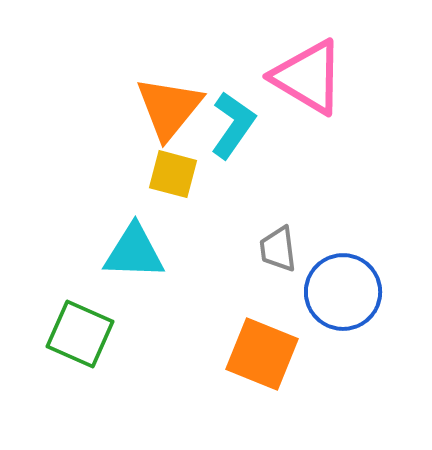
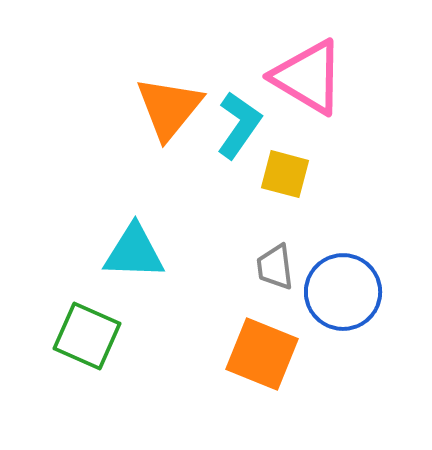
cyan L-shape: moved 6 px right
yellow square: moved 112 px right
gray trapezoid: moved 3 px left, 18 px down
green square: moved 7 px right, 2 px down
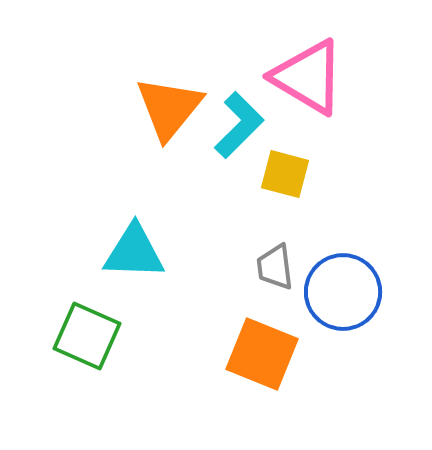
cyan L-shape: rotated 10 degrees clockwise
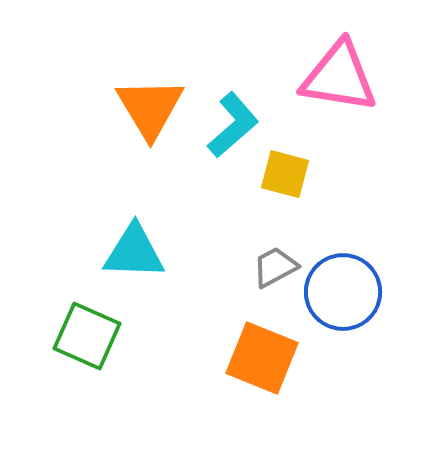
pink triangle: moved 31 px right; rotated 22 degrees counterclockwise
orange triangle: moved 19 px left; rotated 10 degrees counterclockwise
cyan L-shape: moved 6 px left; rotated 4 degrees clockwise
gray trapezoid: rotated 69 degrees clockwise
orange square: moved 4 px down
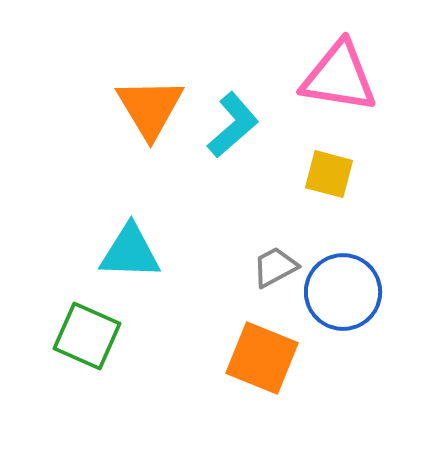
yellow square: moved 44 px right
cyan triangle: moved 4 px left
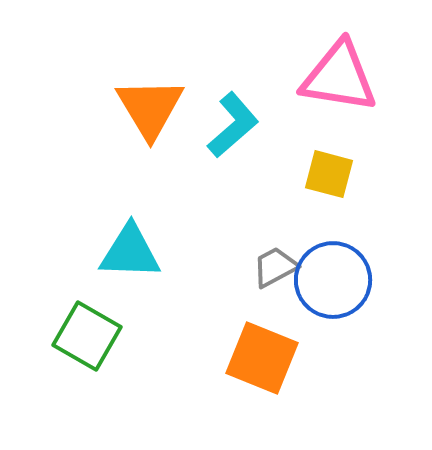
blue circle: moved 10 px left, 12 px up
green square: rotated 6 degrees clockwise
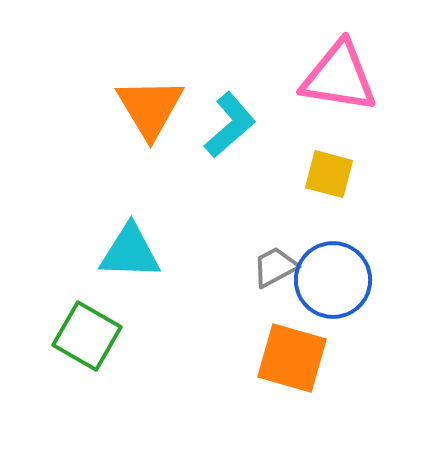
cyan L-shape: moved 3 px left
orange square: moved 30 px right; rotated 6 degrees counterclockwise
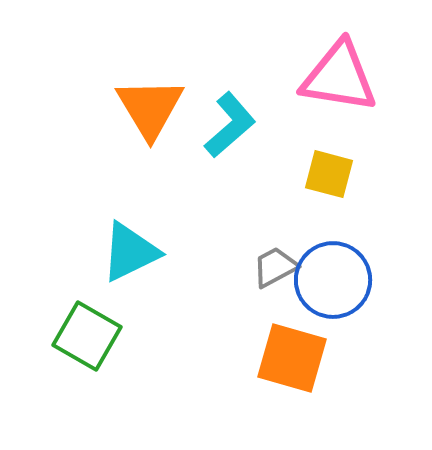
cyan triangle: rotated 28 degrees counterclockwise
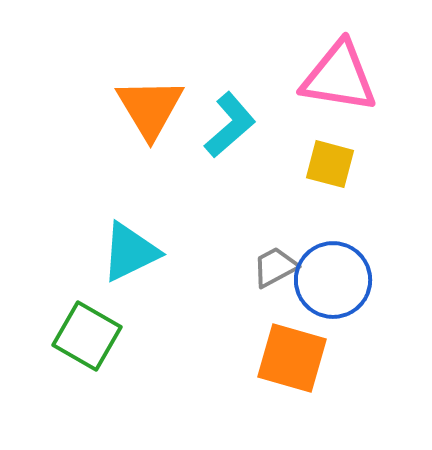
yellow square: moved 1 px right, 10 px up
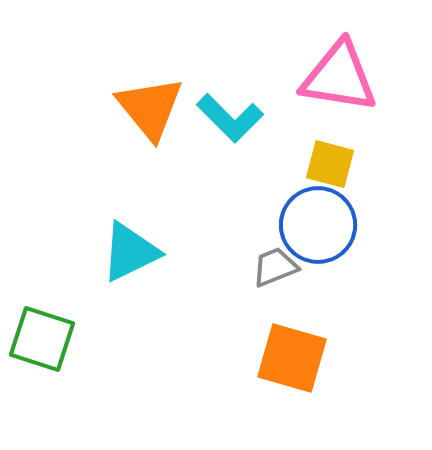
orange triangle: rotated 8 degrees counterclockwise
cyan L-shape: moved 7 px up; rotated 86 degrees clockwise
gray trapezoid: rotated 6 degrees clockwise
blue circle: moved 15 px left, 55 px up
green square: moved 45 px left, 3 px down; rotated 12 degrees counterclockwise
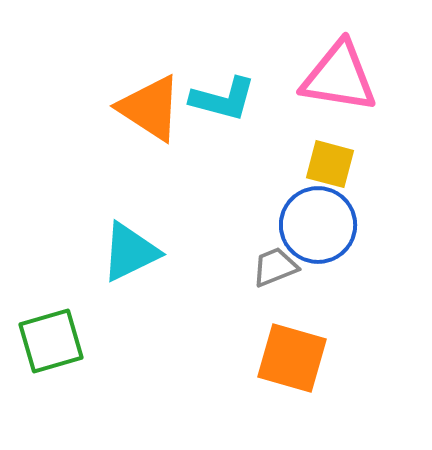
orange triangle: rotated 18 degrees counterclockwise
cyan L-shape: moved 7 px left, 19 px up; rotated 30 degrees counterclockwise
green square: moved 9 px right, 2 px down; rotated 34 degrees counterclockwise
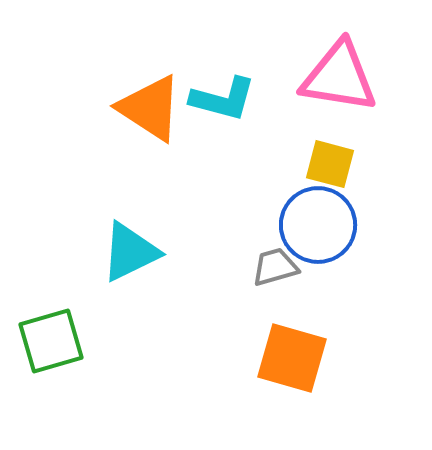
gray trapezoid: rotated 6 degrees clockwise
